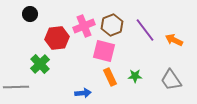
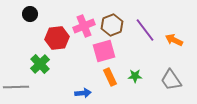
pink square: rotated 30 degrees counterclockwise
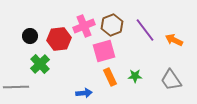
black circle: moved 22 px down
red hexagon: moved 2 px right, 1 px down
blue arrow: moved 1 px right
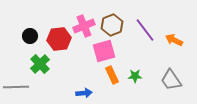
orange rectangle: moved 2 px right, 2 px up
